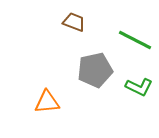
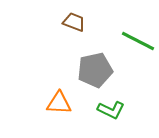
green line: moved 3 px right, 1 px down
green L-shape: moved 28 px left, 23 px down
orange triangle: moved 12 px right, 1 px down; rotated 8 degrees clockwise
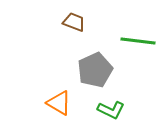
green line: rotated 20 degrees counterclockwise
gray pentagon: rotated 12 degrees counterclockwise
orange triangle: rotated 28 degrees clockwise
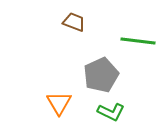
gray pentagon: moved 6 px right, 5 px down
orange triangle: rotated 28 degrees clockwise
green L-shape: moved 2 px down
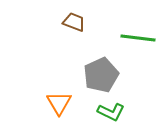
green line: moved 3 px up
